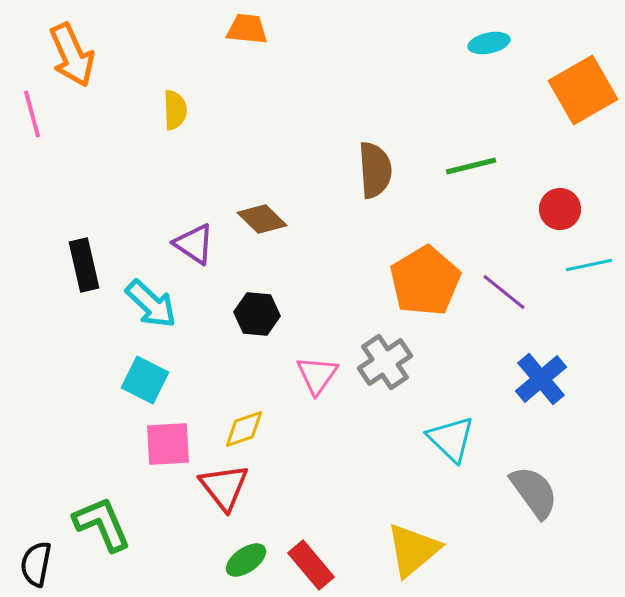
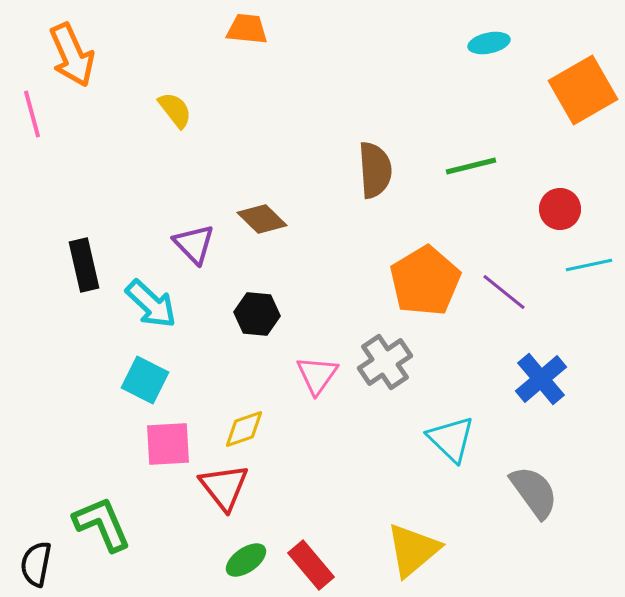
yellow semicircle: rotated 36 degrees counterclockwise
purple triangle: rotated 12 degrees clockwise
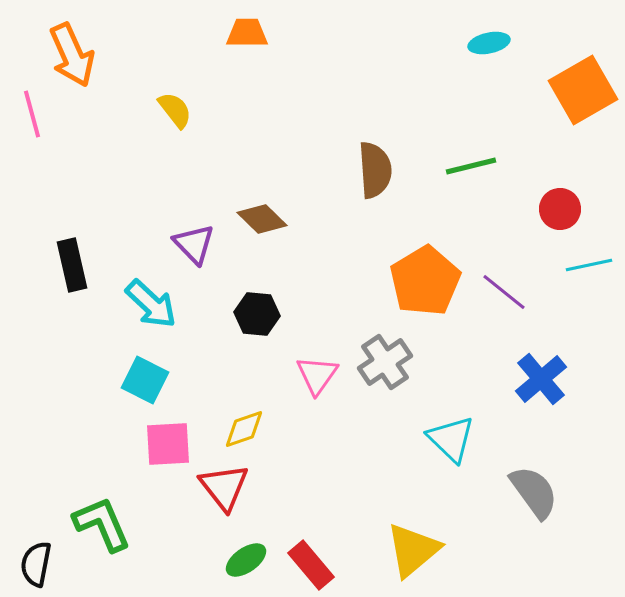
orange trapezoid: moved 4 px down; rotated 6 degrees counterclockwise
black rectangle: moved 12 px left
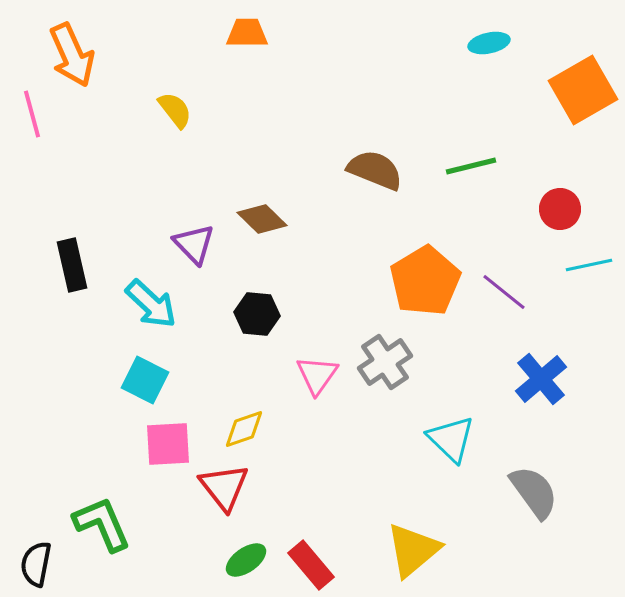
brown semicircle: rotated 64 degrees counterclockwise
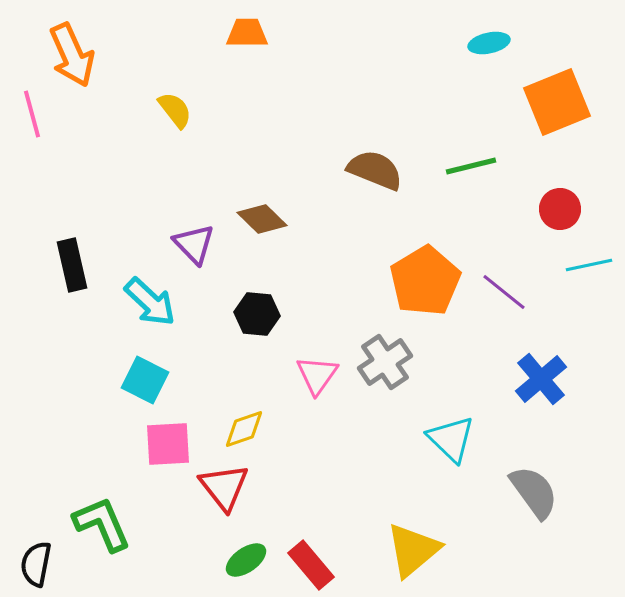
orange square: moved 26 px left, 12 px down; rotated 8 degrees clockwise
cyan arrow: moved 1 px left, 2 px up
